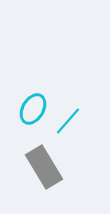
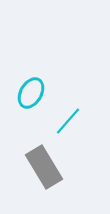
cyan ellipse: moved 2 px left, 16 px up
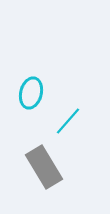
cyan ellipse: rotated 16 degrees counterclockwise
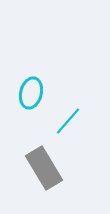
gray rectangle: moved 1 px down
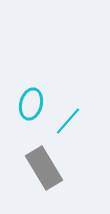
cyan ellipse: moved 11 px down
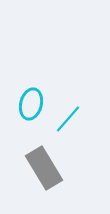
cyan line: moved 2 px up
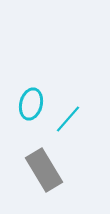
gray rectangle: moved 2 px down
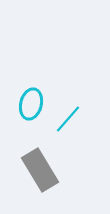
gray rectangle: moved 4 px left
